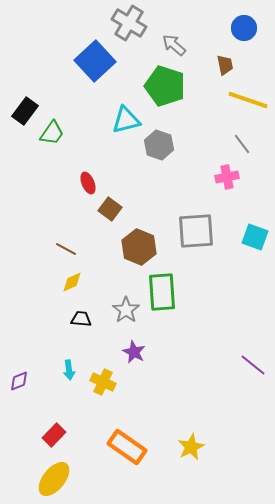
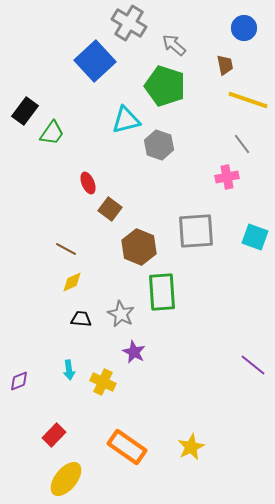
gray star: moved 5 px left, 4 px down; rotated 8 degrees counterclockwise
yellow ellipse: moved 12 px right
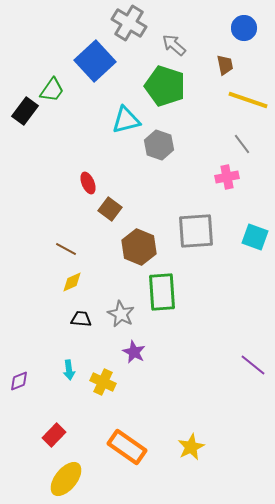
green trapezoid: moved 43 px up
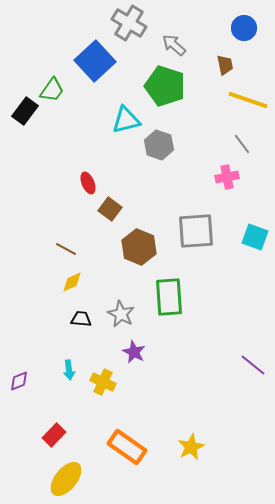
green rectangle: moved 7 px right, 5 px down
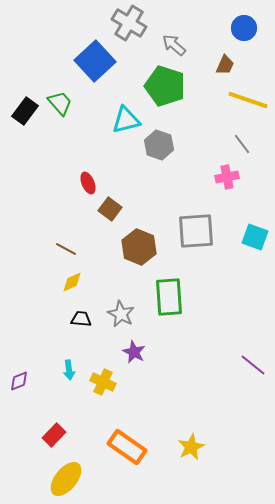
brown trapezoid: rotated 35 degrees clockwise
green trapezoid: moved 8 px right, 13 px down; rotated 76 degrees counterclockwise
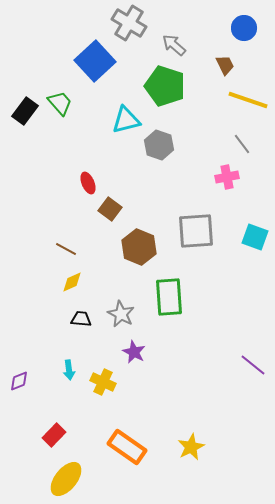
brown trapezoid: rotated 50 degrees counterclockwise
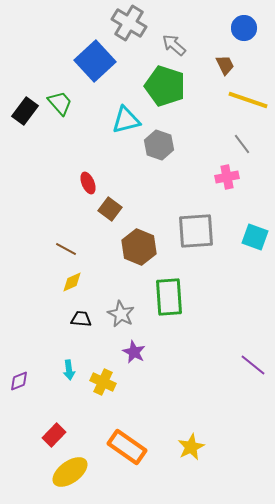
yellow ellipse: moved 4 px right, 7 px up; rotated 15 degrees clockwise
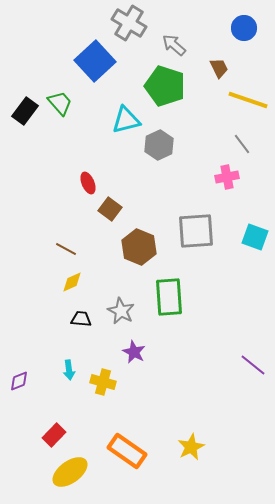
brown trapezoid: moved 6 px left, 3 px down
gray hexagon: rotated 16 degrees clockwise
gray star: moved 3 px up
yellow cross: rotated 10 degrees counterclockwise
orange rectangle: moved 4 px down
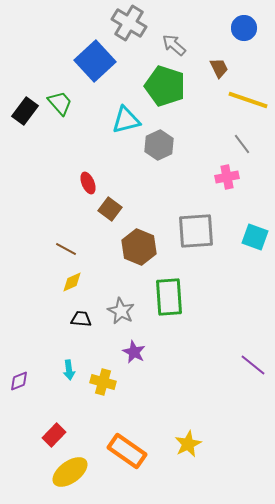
yellow star: moved 3 px left, 3 px up
